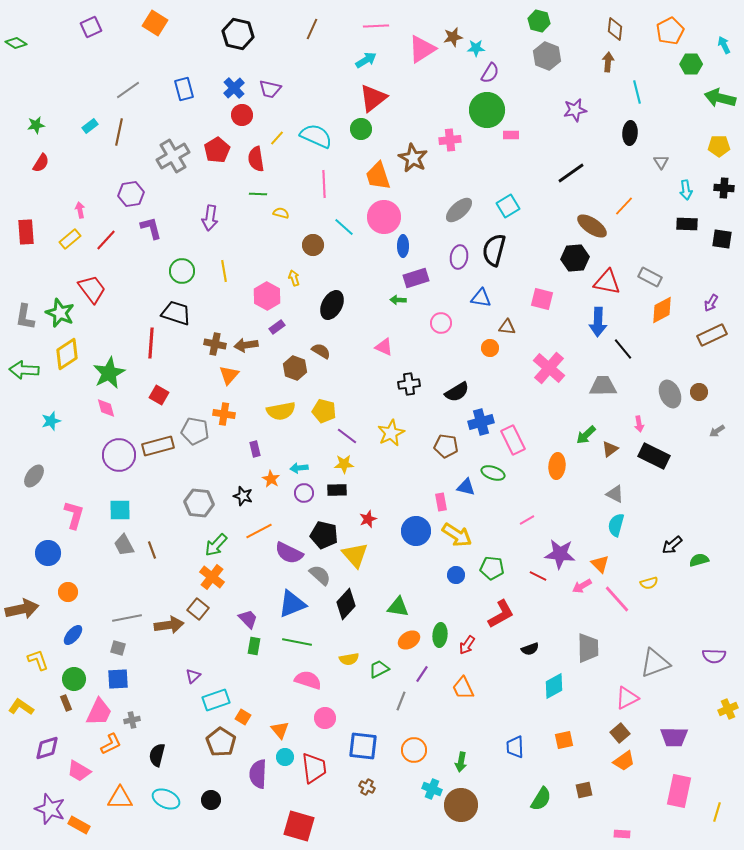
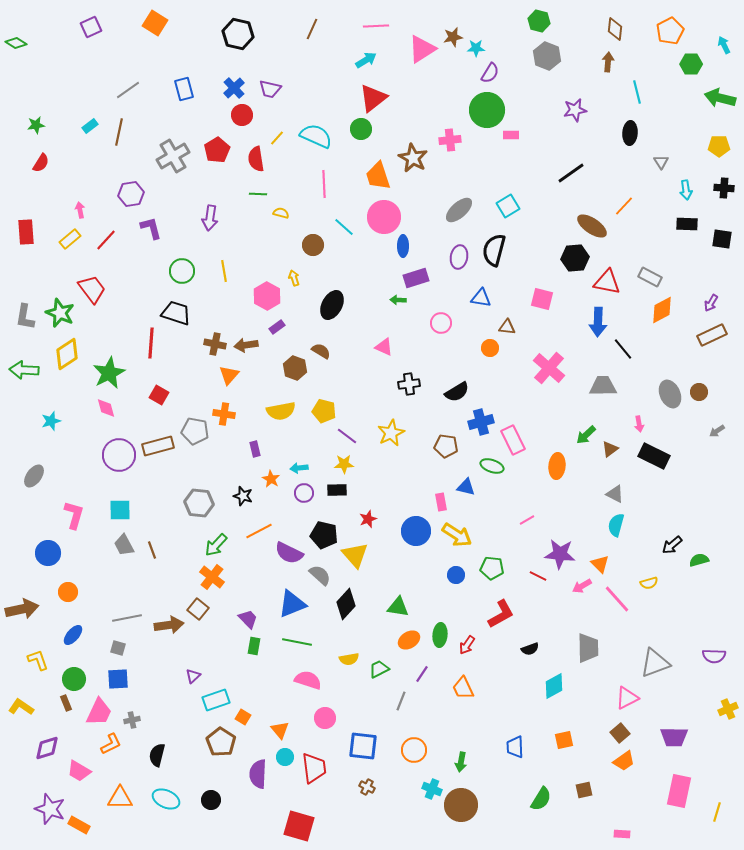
green ellipse at (493, 473): moved 1 px left, 7 px up
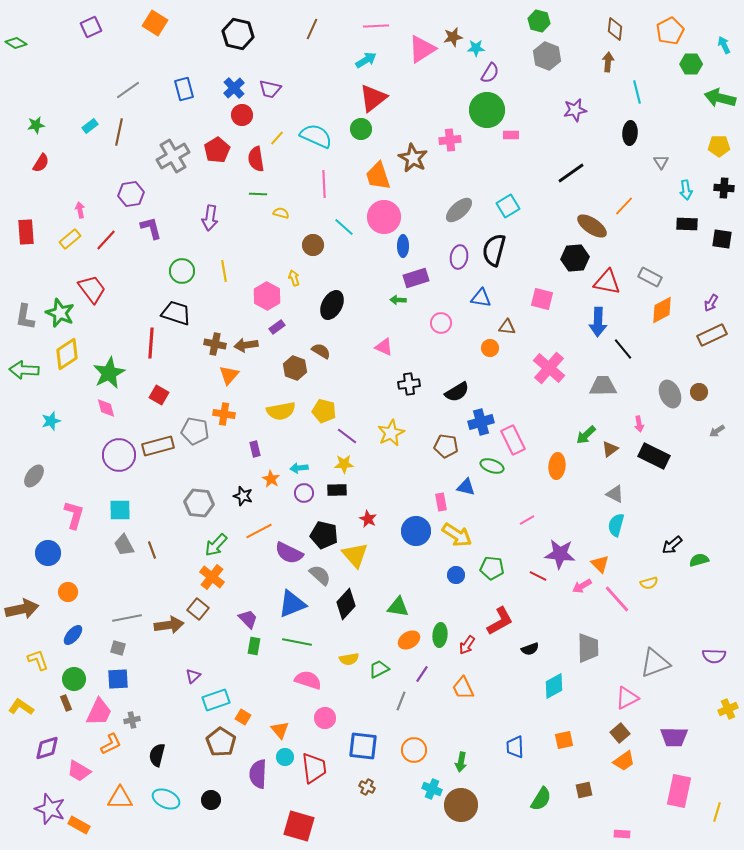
red star at (368, 519): rotated 24 degrees counterclockwise
red L-shape at (501, 614): moved 1 px left, 7 px down
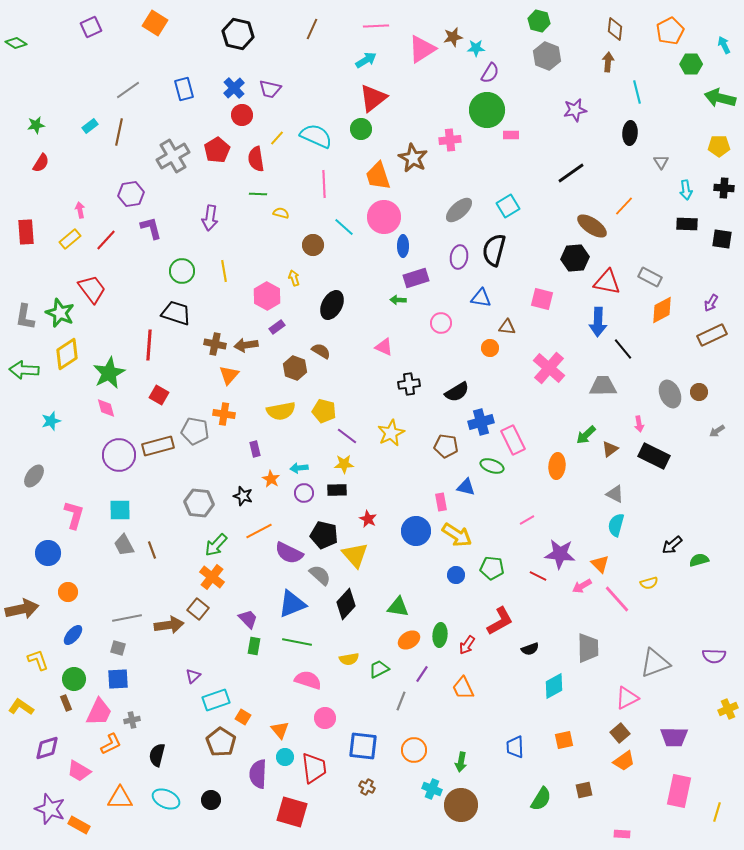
red line at (151, 343): moved 2 px left, 2 px down
red square at (299, 826): moved 7 px left, 14 px up
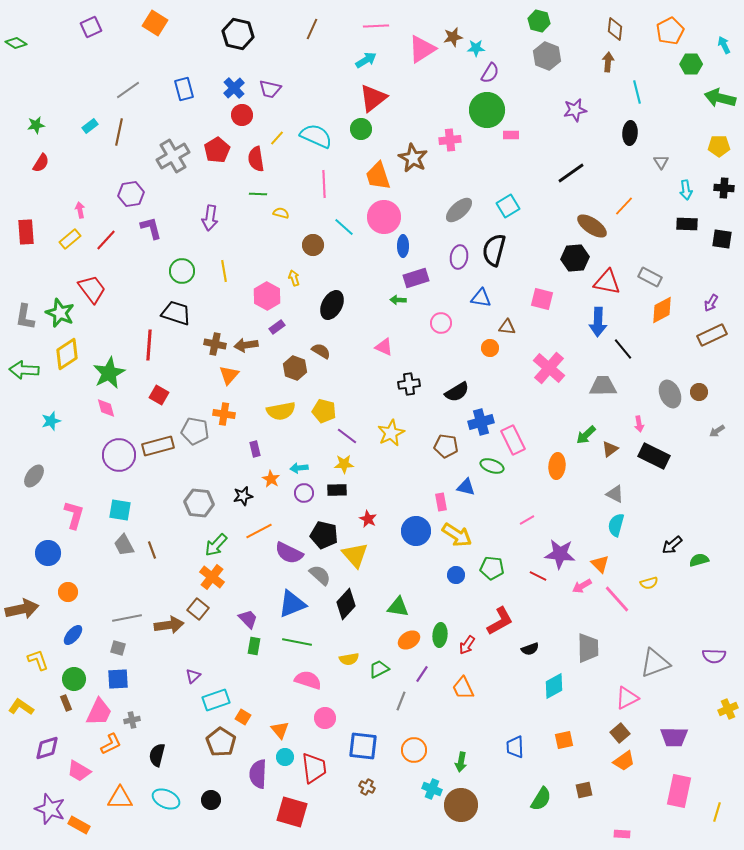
black star at (243, 496): rotated 30 degrees counterclockwise
cyan square at (120, 510): rotated 10 degrees clockwise
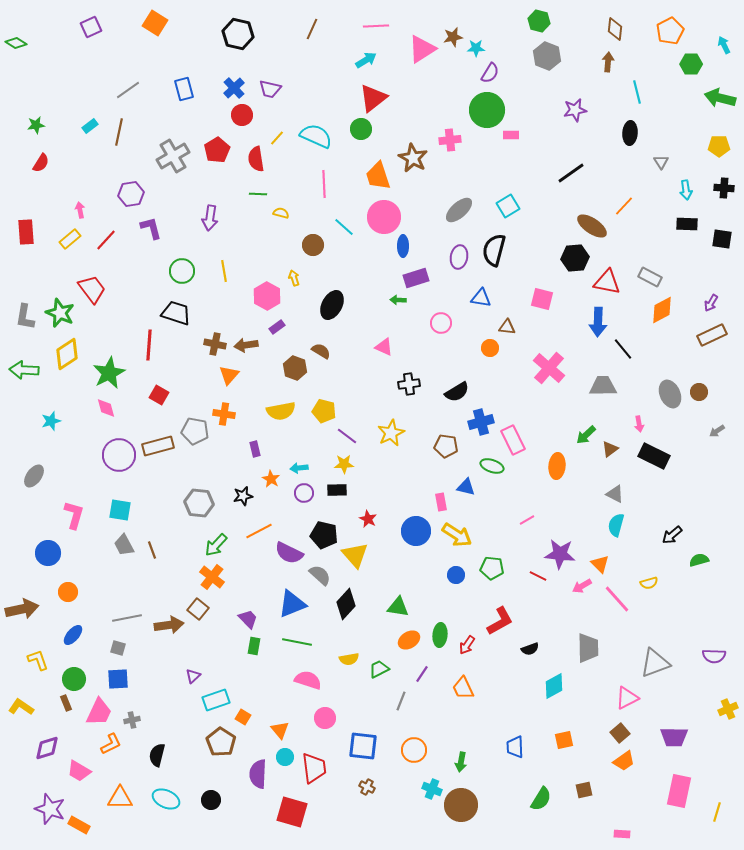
black arrow at (672, 545): moved 10 px up
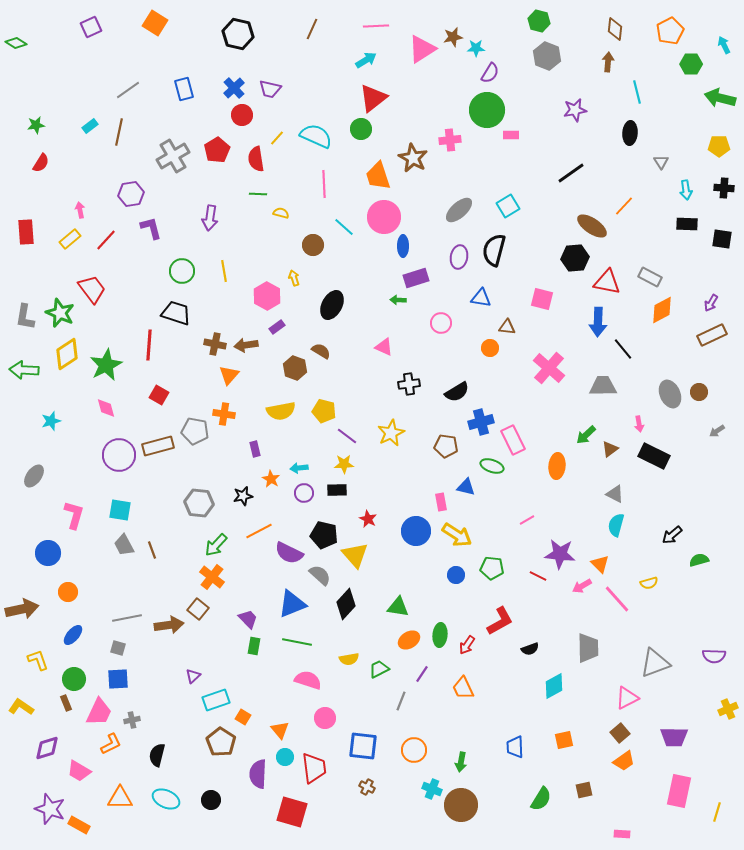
green star at (109, 373): moved 3 px left, 8 px up
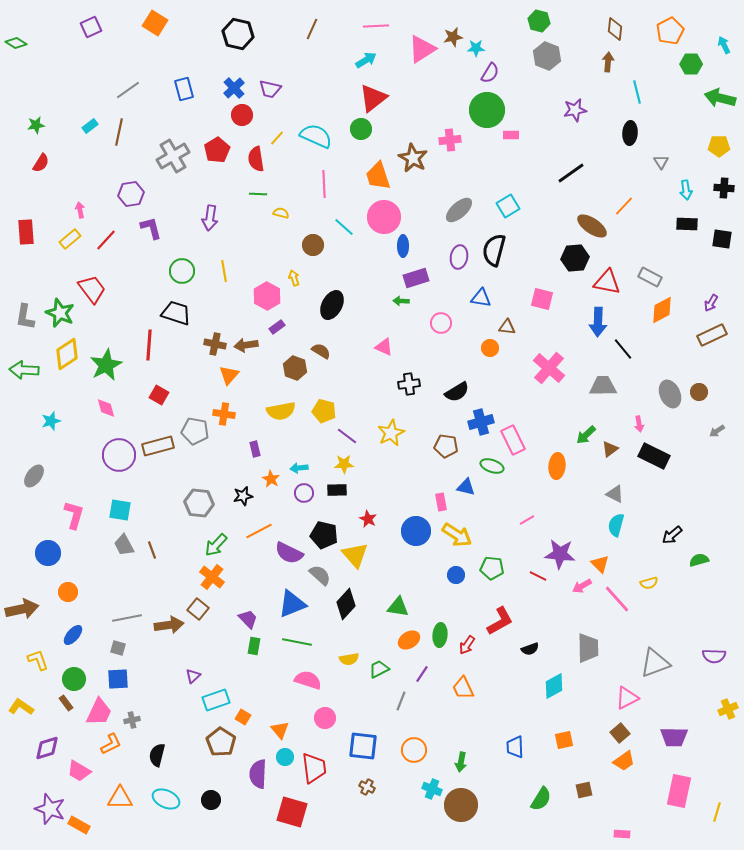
green arrow at (398, 300): moved 3 px right, 1 px down
brown rectangle at (66, 703): rotated 14 degrees counterclockwise
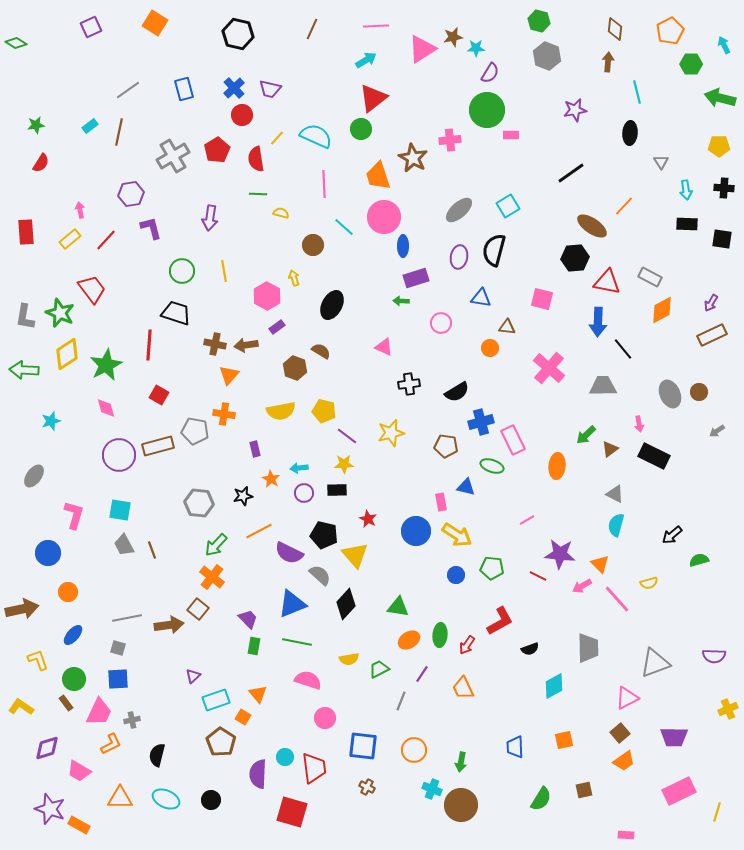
yellow star at (391, 433): rotated 12 degrees clockwise
orange triangle at (280, 730): moved 22 px left, 36 px up
pink rectangle at (679, 791): rotated 52 degrees clockwise
pink rectangle at (622, 834): moved 4 px right, 1 px down
